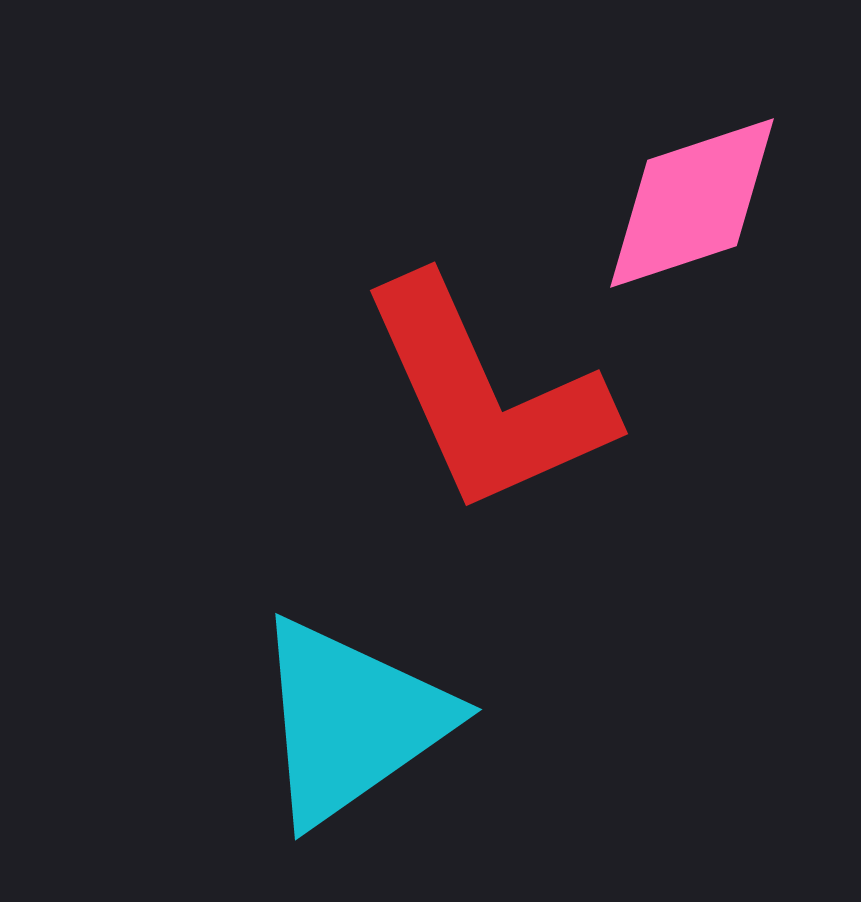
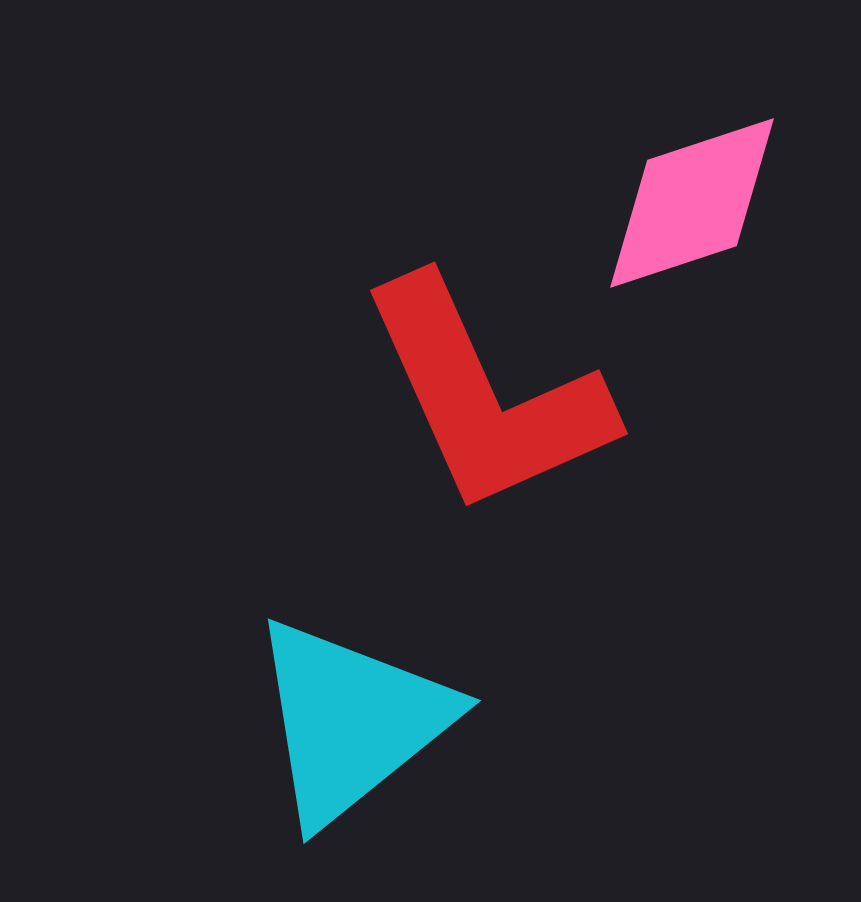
cyan triangle: rotated 4 degrees counterclockwise
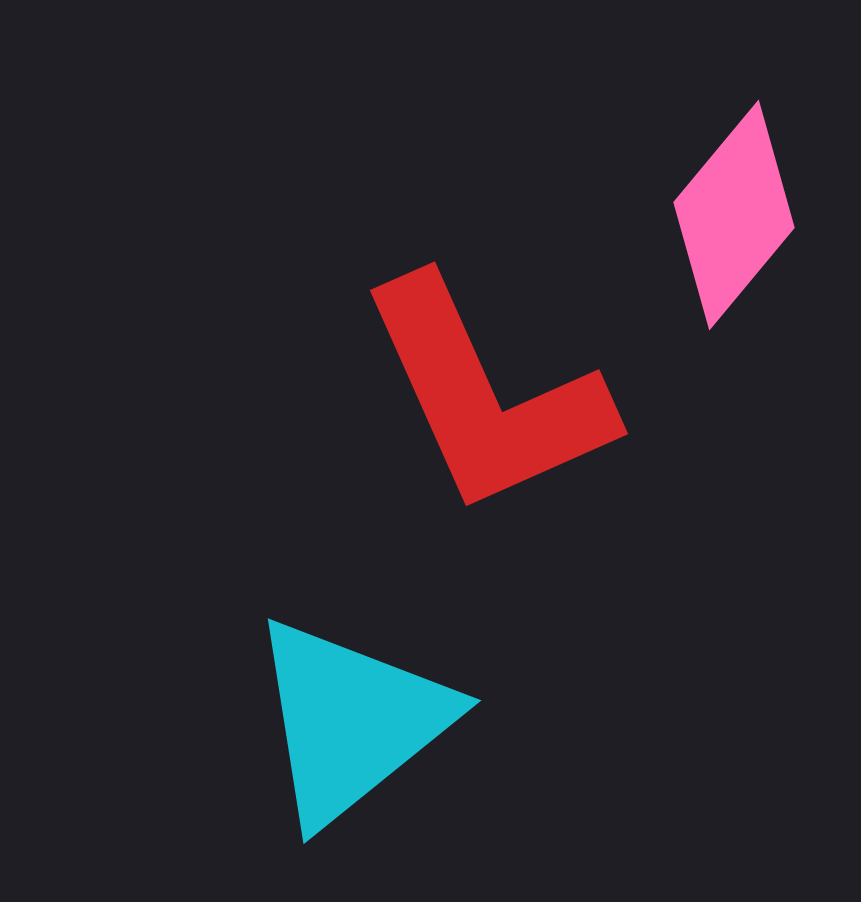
pink diamond: moved 42 px right, 12 px down; rotated 32 degrees counterclockwise
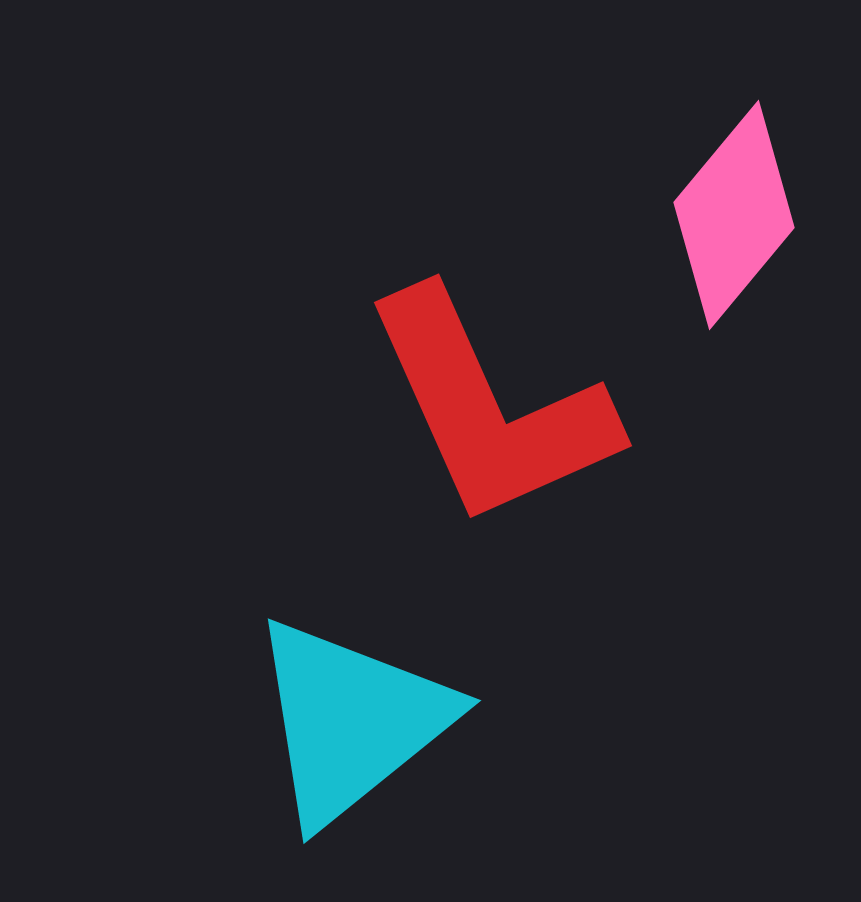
red L-shape: moved 4 px right, 12 px down
